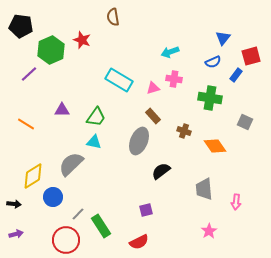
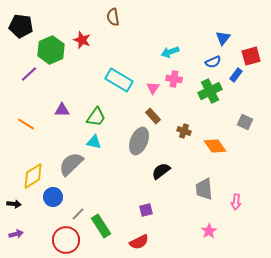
pink triangle: rotated 40 degrees counterclockwise
green cross: moved 7 px up; rotated 35 degrees counterclockwise
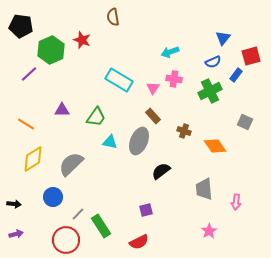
cyan triangle: moved 16 px right
yellow diamond: moved 17 px up
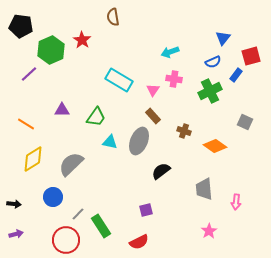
red star: rotated 12 degrees clockwise
pink triangle: moved 2 px down
orange diamond: rotated 20 degrees counterclockwise
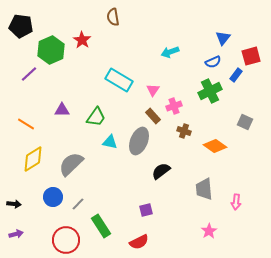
pink cross: moved 27 px down; rotated 28 degrees counterclockwise
gray line: moved 10 px up
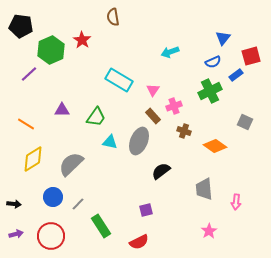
blue rectangle: rotated 16 degrees clockwise
red circle: moved 15 px left, 4 px up
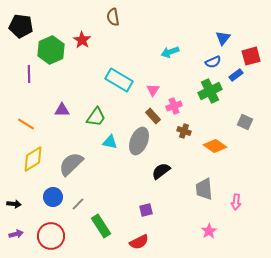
purple line: rotated 48 degrees counterclockwise
